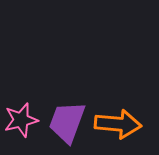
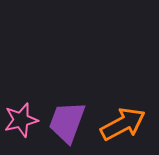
orange arrow: moved 5 px right; rotated 33 degrees counterclockwise
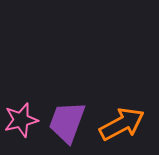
orange arrow: moved 1 px left
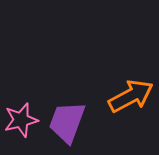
orange arrow: moved 9 px right, 28 px up
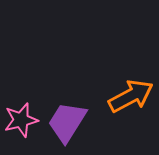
purple trapezoid: rotated 12 degrees clockwise
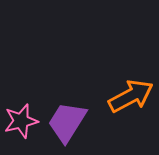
pink star: moved 1 px down
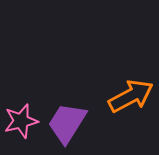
purple trapezoid: moved 1 px down
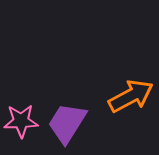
pink star: rotated 12 degrees clockwise
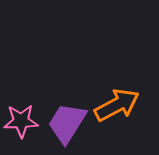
orange arrow: moved 14 px left, 9 px down
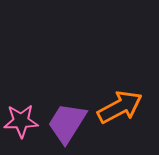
orange arrow: moved 3 px right, 2 px down
